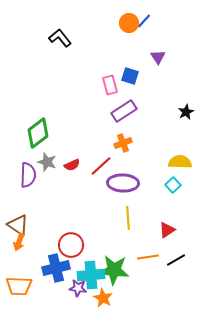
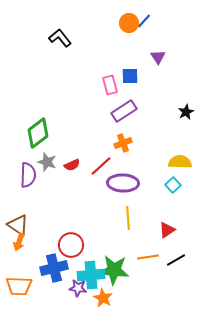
blue square: rotated 18 degrees counterclockwise
blue cross: moved 2 px left
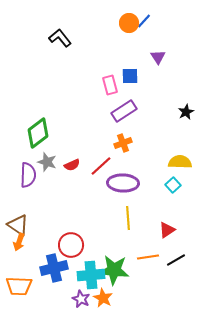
purple star: moved 3 px right, 11 px down; rotated 18 degrees clockwise
